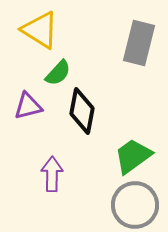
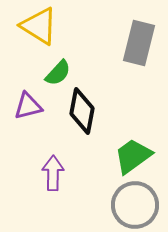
yellow triangle: moved 1 px left, 4 px up
purple arrow: moved 1 px right, 1 px up
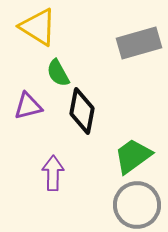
yellow triangle: moved 1 px left, 1 px down
gray rectangle: rotated 60 degrees clockwise
green semicircle: rotated 108 degrees clockwise
gray circle: moved 2 px right
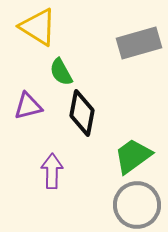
green semicircle: moved 3 px right, 1 px up
black diamond: moved 2 px down
purple arrow: moved 1 px left, 2 px up
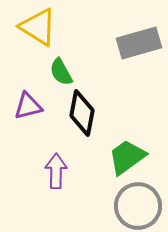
green trapezoid: moved 6 px left, 1 px down
purple arrow: moved 4 px right
gray circle: moved 1 px right, 1 px down
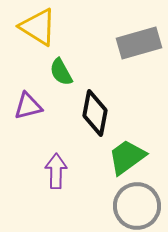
black diamond: moved 13 px right
gray circle: moved 1 px left
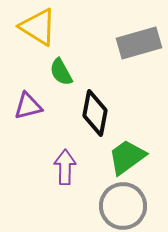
purple arrow: moved 9 px right, 4 px up
gray circle: moved 14 px left
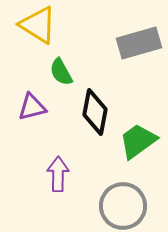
yellow triangle: moved 2 px up
purple triangle: moved 4 px right, 1 px down
black diamond: moved 1 px up
green trapezoid: moved 11 px right, 16 px up
purple arrow: moved 7 px left, 7 px down
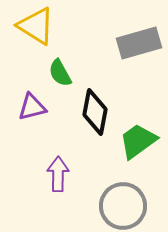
yellow triangle: moved 2 px left, 1 px down
green semicircle: moved 1 px left, 1 px down
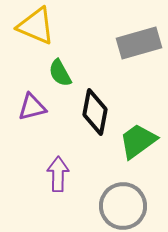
yellow triangle: rotated 9 degrees counterclockwise
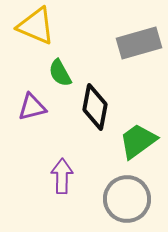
black diamond: moved 5 px up
purple arrow: moved 4 px right, 2 px down
gray circle: moved 4 px right, 7 px up
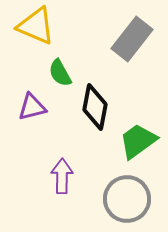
gray rectangle: moved 7 px left, 4 px up; rotated 36 degrees counterclockwise
